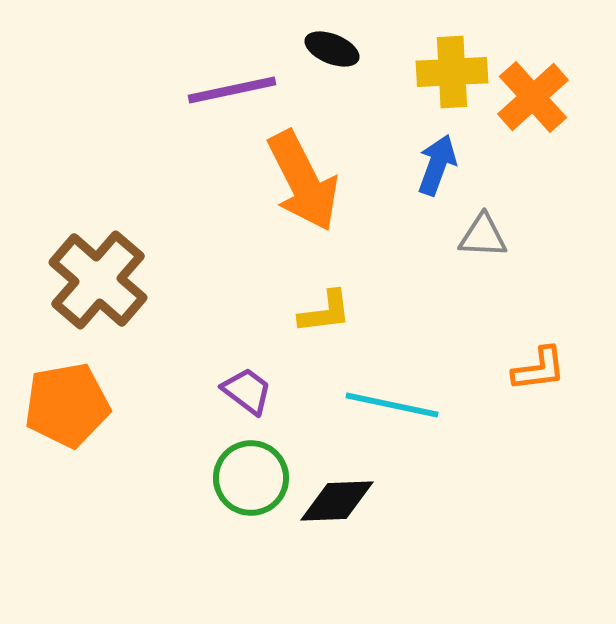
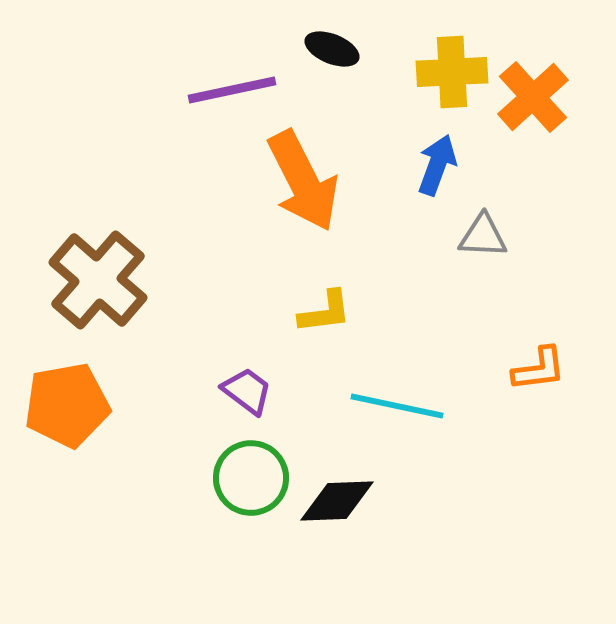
cyan line: moved 5 px right, 1 px down
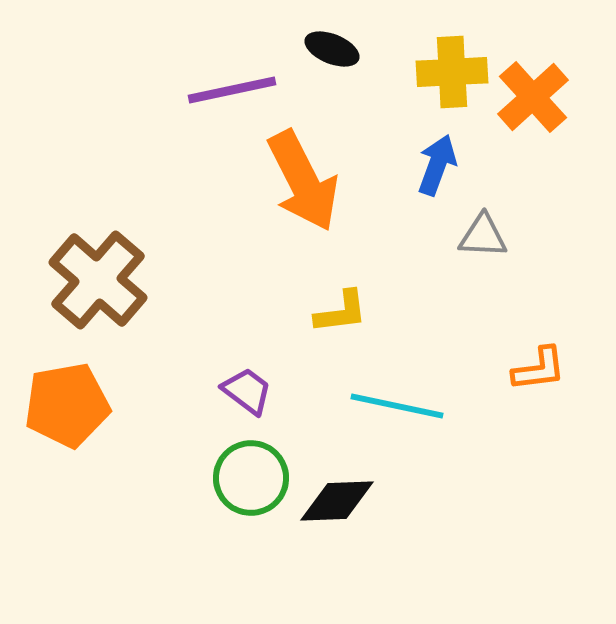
yellow L-shape: moved 16 px right
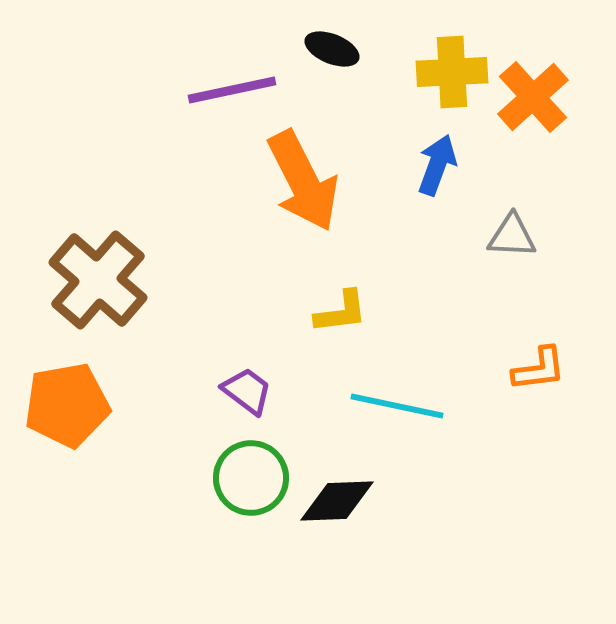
gray triangle: moved 29 px right
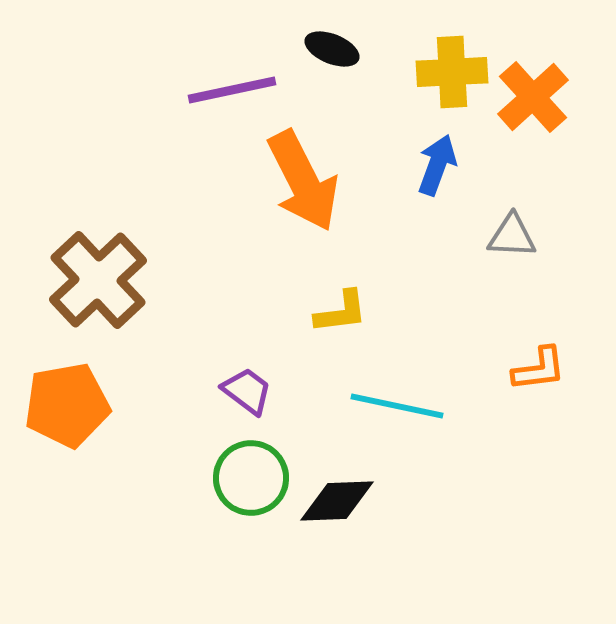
brown cross: rotated 6 degrees clockwise
